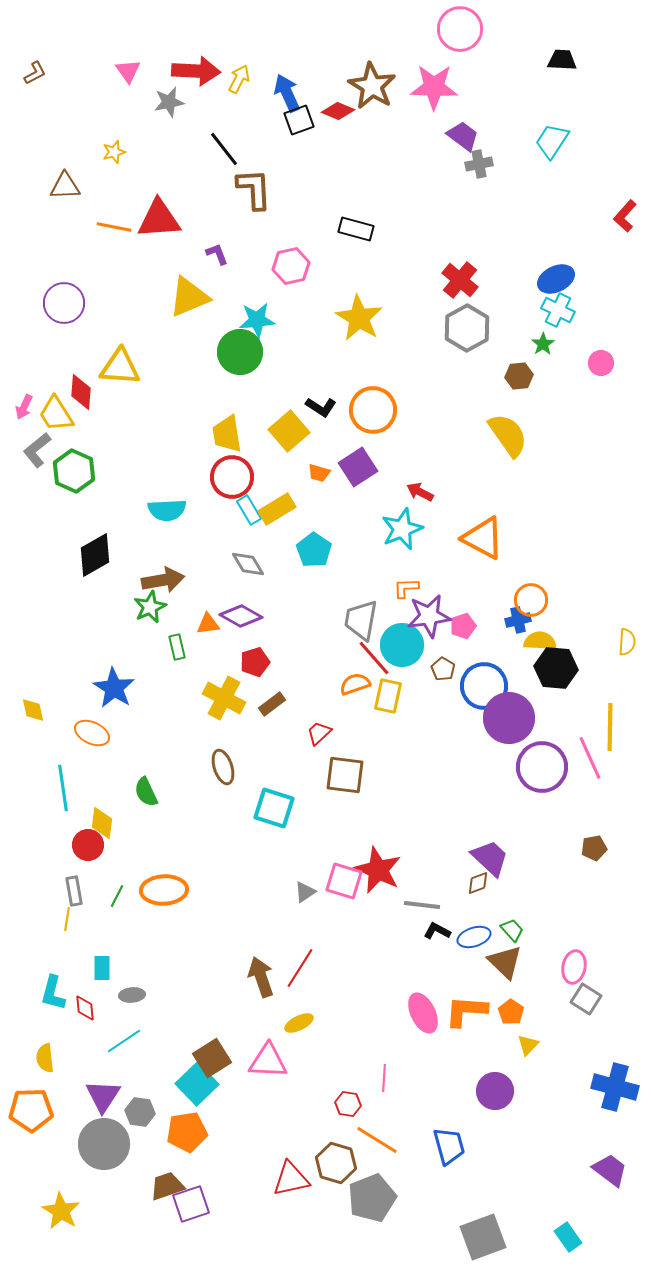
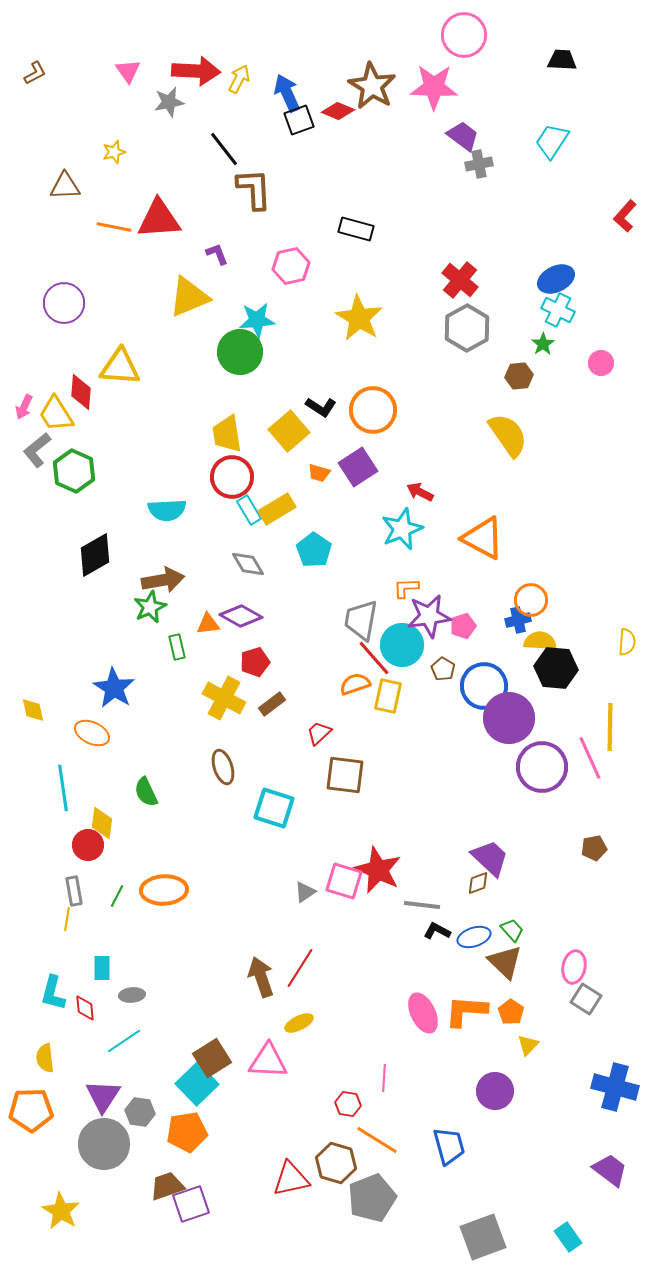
pink circle at (460, 29): moved 4 px right, 6 px down
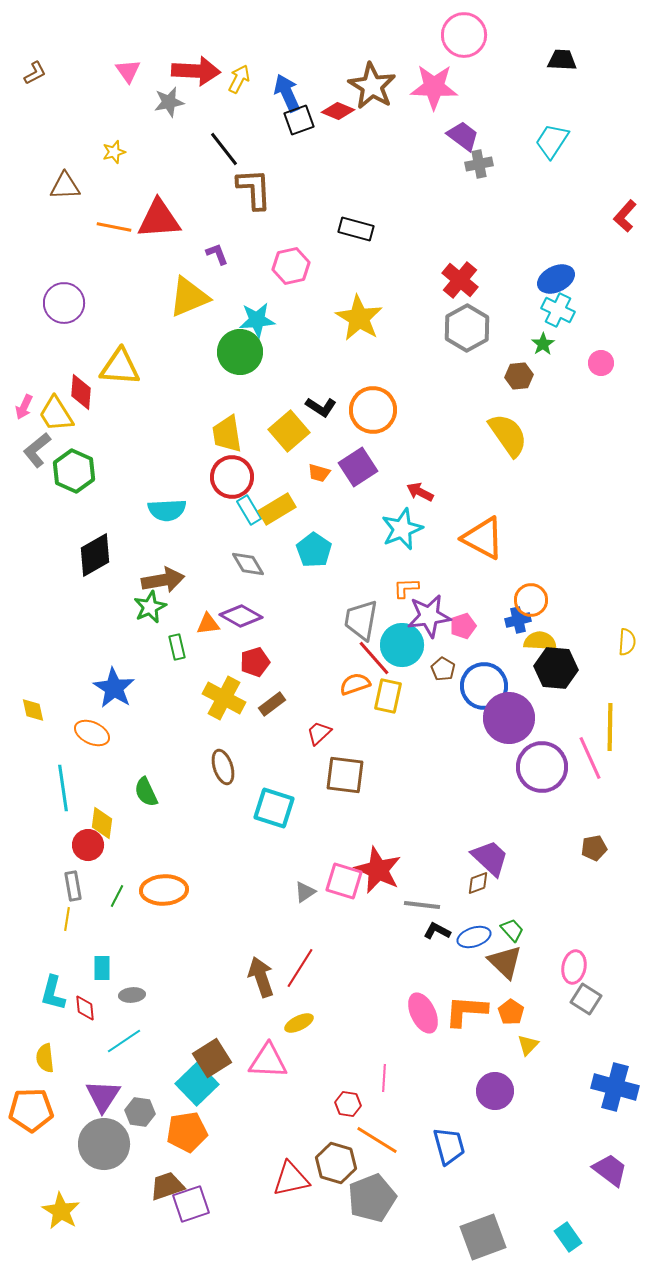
gray rectangle at (74, 891): moved 1 px left, 5 px up
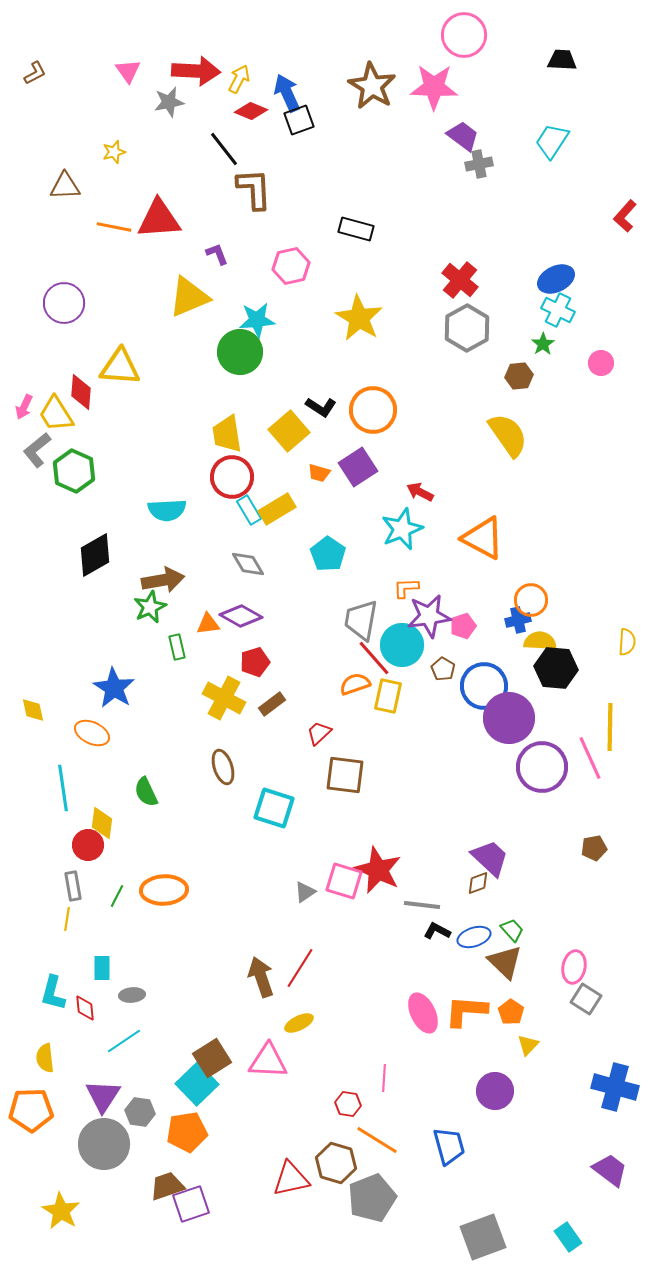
red diamond at (338, 111): moved 87 px left
cyan pentagon at (314, 550): moved 14 px right, 4 px down
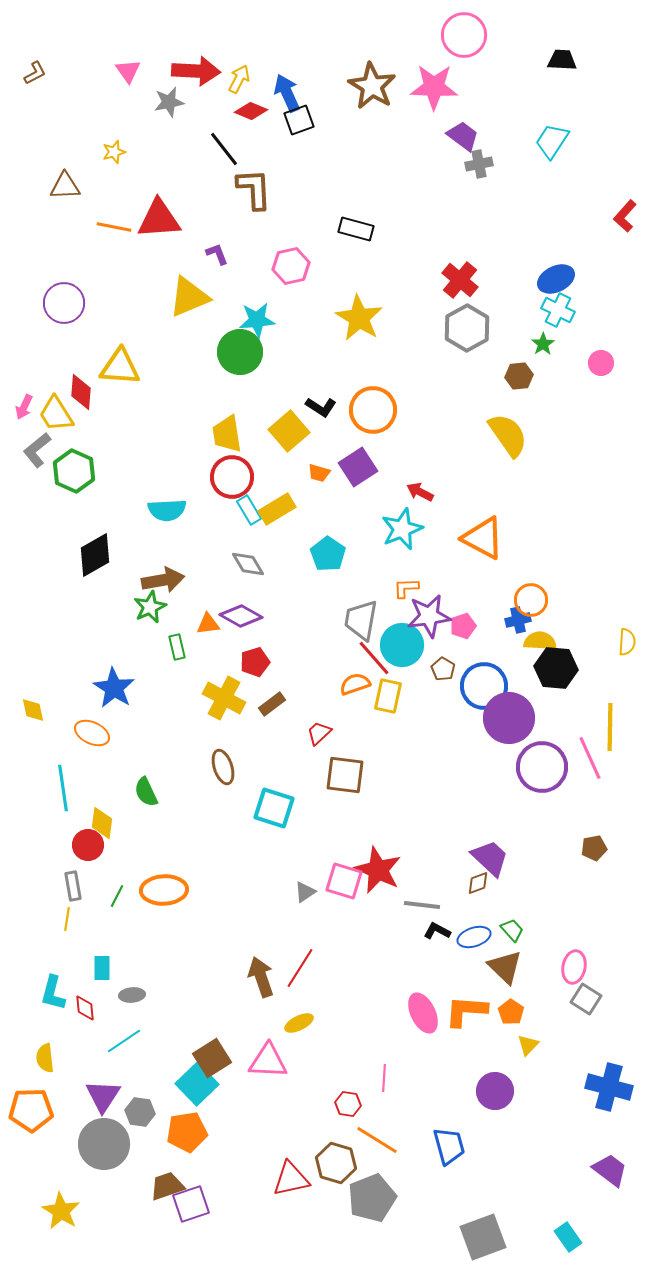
brown triangle at (505, 962): moved 5 px down
blue cross at (615, 1087): moved 6 px left
